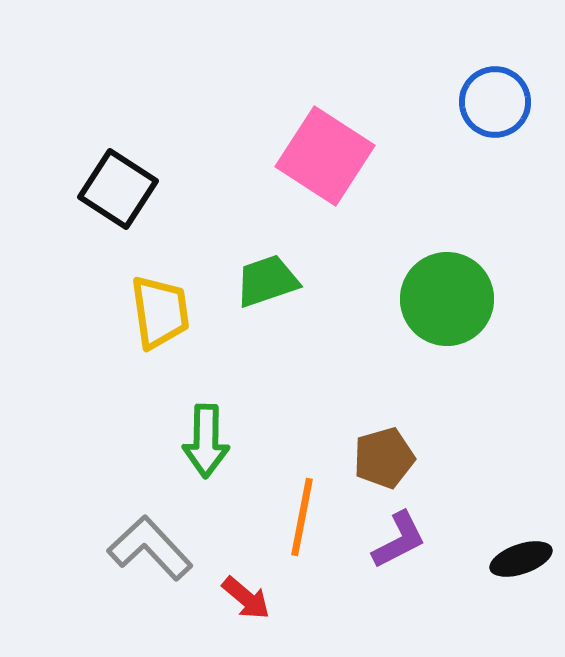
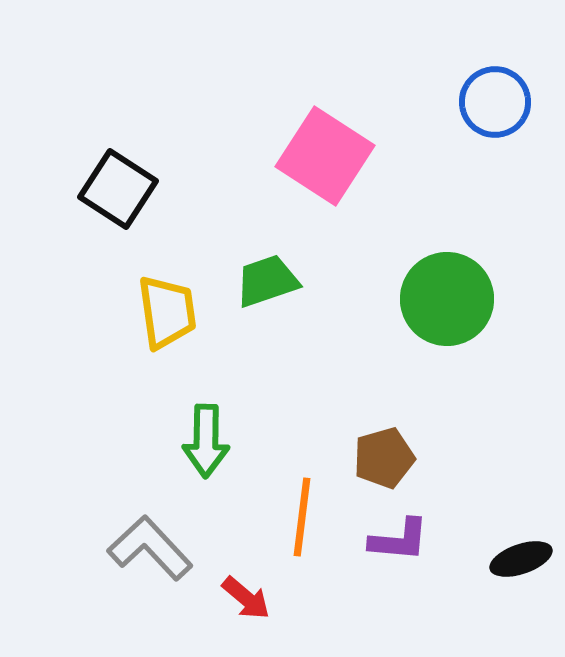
yellow trapezoid: moved 7 px right
orange line: rotated 4 degrees counterclockwise
purple L-shape: rotated 32 degrees clockwise
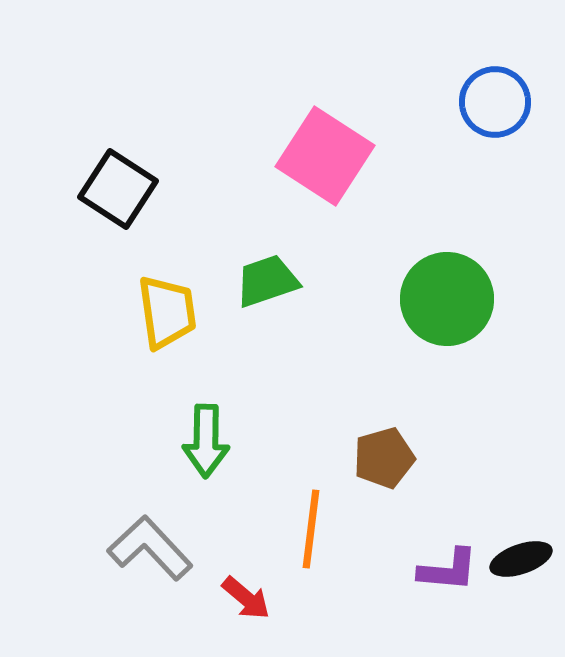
orange line: moved 9 px right, 12 px down
purple L-shape: moved 49 px right, 30 px down
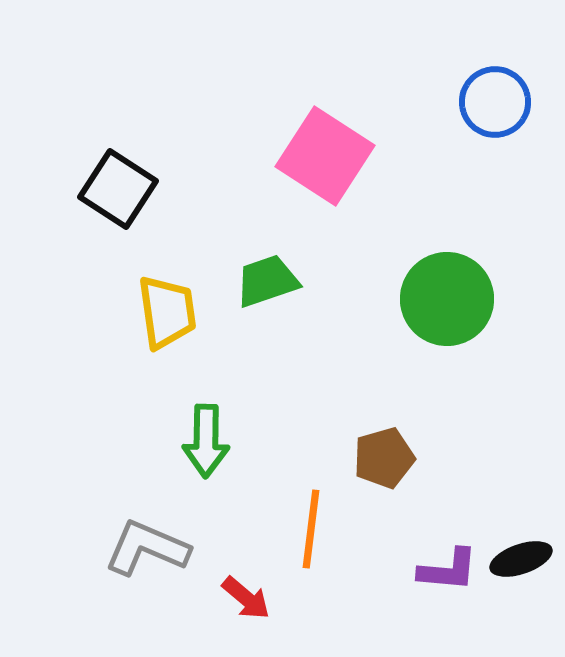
gray L-shape: moved 3 px left; rotated 24 degrees counterclockwise
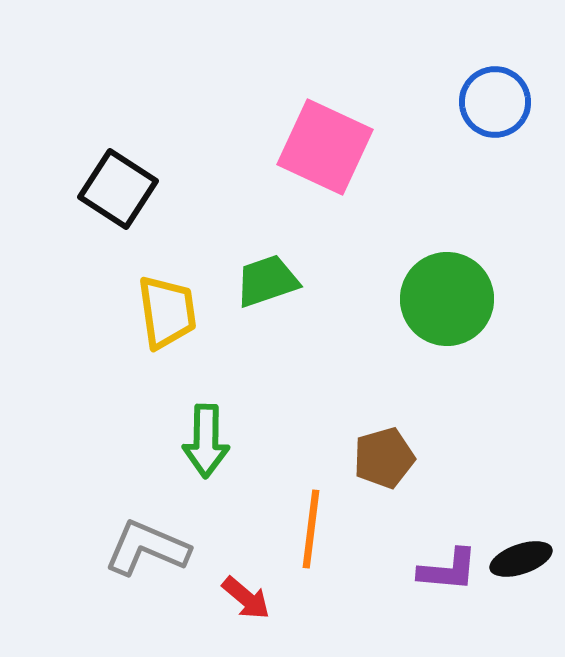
pink square: moved 9 px up; rotated 8 degrees counterclockwise
